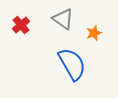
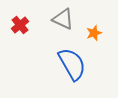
gray triangle: rotated 10 degrees counterclockwise
red cross: moved 1 px left
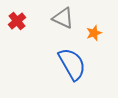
gray triangle: moved 1 px up
red cross: moved 3 px left, 4 px up
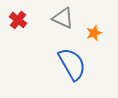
red cross: moved 1 px right, 1 px up; rotated 12 degrees counterclockwise
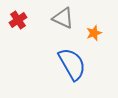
red cross: rotated 18 degrees clockwise
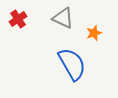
red cross: moved 1 px up
